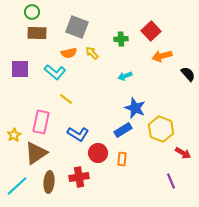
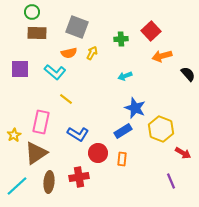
yellow arrow: rotated 72 degrees clockwise
blue rectangle: moved 1 px down
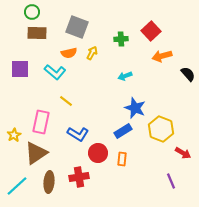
yellow line: moved 2 px down
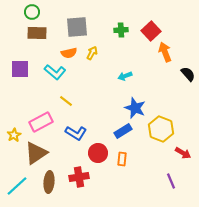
gray square: rotated 25 degrees counterclockwise
green cross: moved 9 px up
orange arrow: moved 3 px right, 4 px up; rotated 84 degrees clockwise
pink rectangle: rotated 50 degrees clockwise
blue L-shape: moved 2 px left, 1 px up
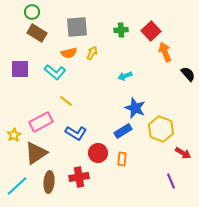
brown rectangle: rotated 30 degrees clockwise
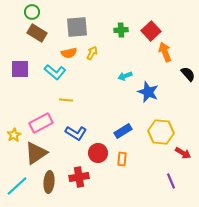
yellow line: moved 1 px up; rotated 32 degrees counterclockwise
blue star: moved 13 px right, 16 px up
pink rectangle: moved 1 px down
yellow hexagon: moved 3 px down; rotated 15 degrees counterclockwise
